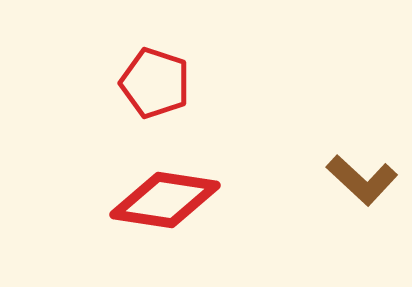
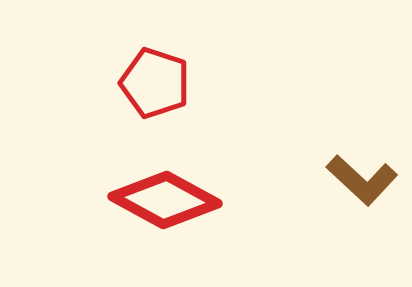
red diamond: rotated 20 degrees clockwise
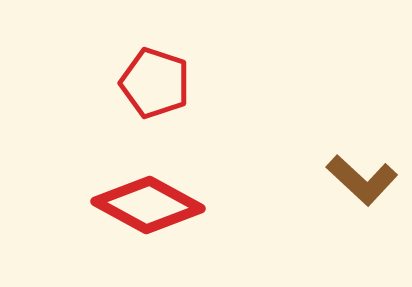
red diamond: moved 17 px left, 5 px down
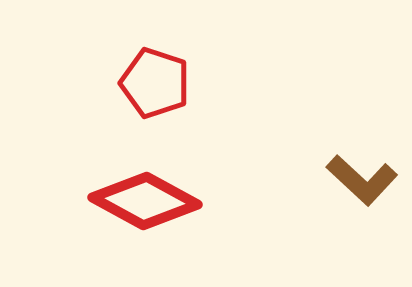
red diamond: moved 3 px left, 4 px up
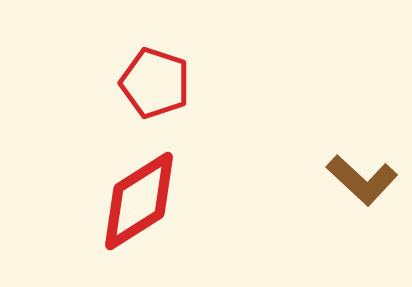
red diamond: moved 6 px left; rotated 61 degrees counterclockwise
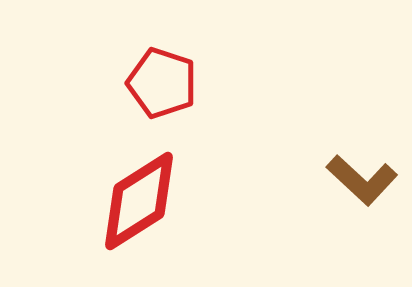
red pentagon: moved 7 px right
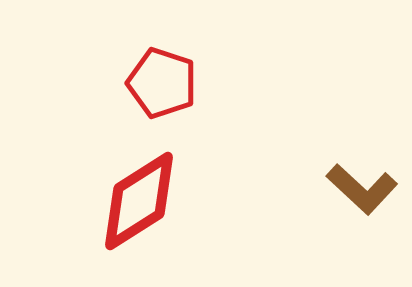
brown L-shape: moved 9 px down
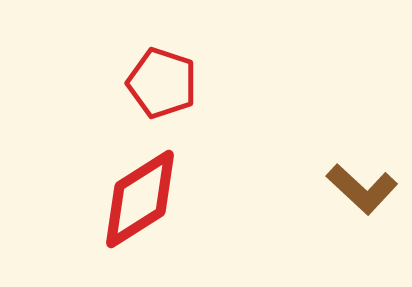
red diamond: moved 1 px right, 2 px up
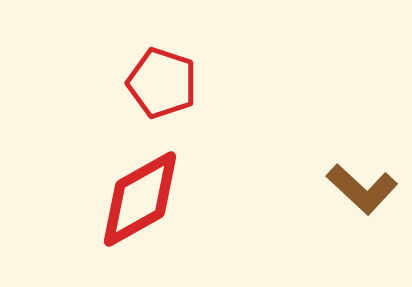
red diamond: rotated 3 degrees clockwise
